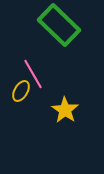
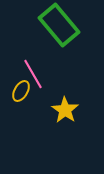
green rectangle: rotated 6 degrees clockwise
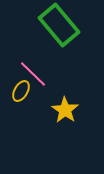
pink line: rotated 16 degrees counterclockwise
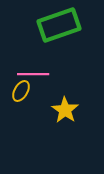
green rectangle: rotated 69 degrees counterclockwise
pink line: rotated 44 degrees counterclockwise
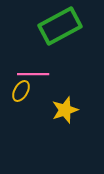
green rectangle: moved 1 px right, 1 px down; rotated 9 degrees counterclockwise
yellow star: rotated 20 degrees clockwise
